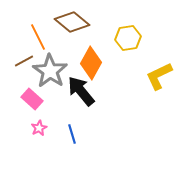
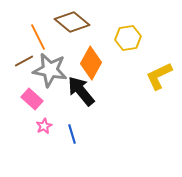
gray star: moved 1 px up; rotated 24 degrees counterclockwise
pink star: moved 5 px right, 2 px up
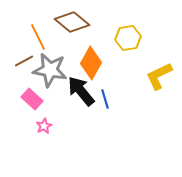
blue line: moved 33 px right, 35 px up
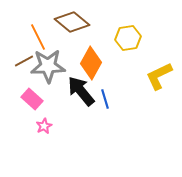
gray star: moved 2 px left, 4 px up; rotated 12 degrees counterclockwise
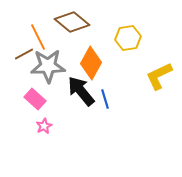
brown line: moved 7 px up
pink rectangle: moved 3 px right
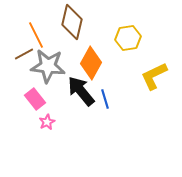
brown diamond: rotated 64 degrees clockwise
orange line: moved 2 px left, 2 px up
gray star: rotated 8 degrees clockwise
yellow L-shape: moved 5 px left
pink rectangle: rotated 10 degrees clockwise
pink star: moved 3 px right, 4 px up
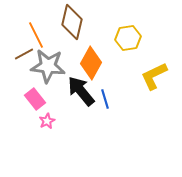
pink star: moved 1 px up
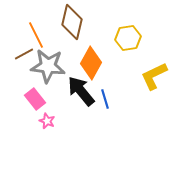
pink star: rotated 21 degrees counterclockwise
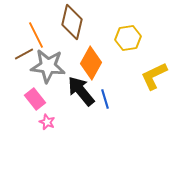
pink star: moved 1 px down
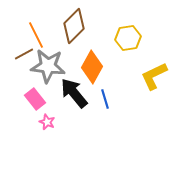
brown diamond: moved 2 px right, 4 px down; rotated 32 degrees clockwise
orange diamond: moved 1 px right, 4 px down
black arrow: moved 7 px left, 2 px down
